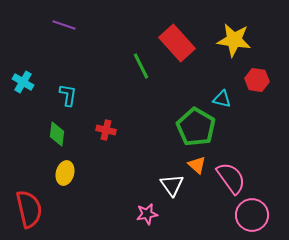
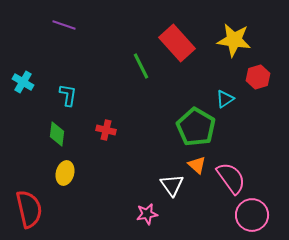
red hexagon: moved 1 px right, 3 px up; rotated 25 degrees counterclockwise
cyan triangle: moved 3 px right; rotated 48 degrees counterclockwise
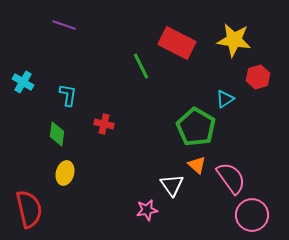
red rectangle: rotated 21 degrees counterclockwise
red cross: moved 2 px left, 6 px up
pink star: moved 4 px up
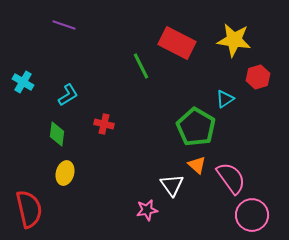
cyan L-shape: rotated 50 degrees clockwise
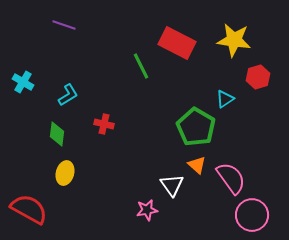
red semicircle: rotated 48 degrees counterclockwise
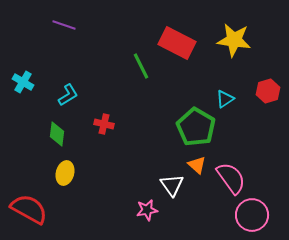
red hexagon: moved 10 px right, 14 px down
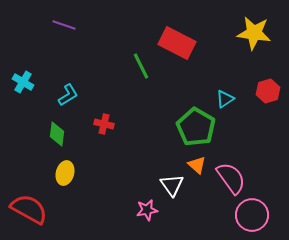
yellow star: moved 20 px right, 7 px up
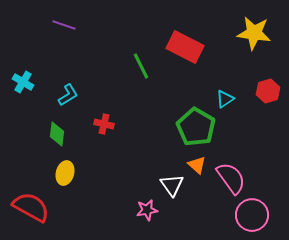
red rectangle: moved 8 px right, 4 px down
red semicircle: moved 2 px right, 2 px up
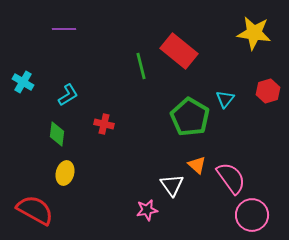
purple line: moved 4 px down; rotated 20 degrees counterclockwise
red rectangle: moved 6 px left, 4 px down; rotated 12 degrees clockwise
green line: rotated 12 degrees clockwise
cyan triangle: rotated 18 degrees counterclockwise
green pentagon: moved 6 px left, 10 px up
red semicircle: moved 4 px right, 3 px down
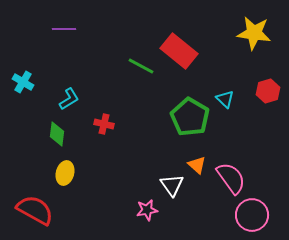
green line: rotated 48 degrees counterclockwise
cyan L-shape: moved 1 px right, 4 px down
cyan triangle: rotated 24 degrees counterclockwise
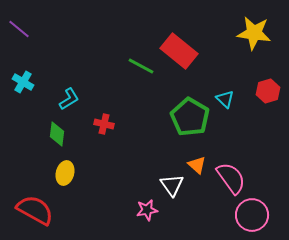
purple line: moved 45 px left; rotated 40 degrees clockwise
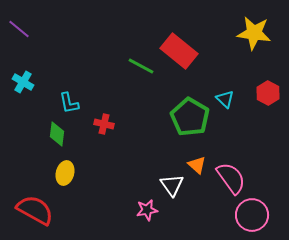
red hexagon: moved 2 px down; rotated 15 degrees counterclockwise
cyan L-shape: moved 4 px down; rotated 110 degrees clockwise
